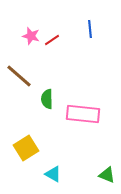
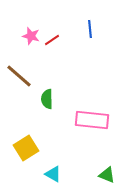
pink rectangle: moved 9 px right, 6 px down
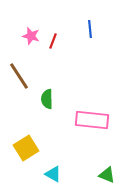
red line: moved 1 px right, 1 px down; rotated 35 degrees counterclockwise
brown line: rotated 16 degrees clockwise
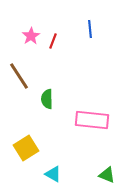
pink star: rotated 24 degrees clockwise
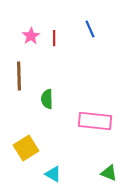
blue line: rotated 18 degrees counterclockwise
red line: moved 1 px right, 3 px up; rotated 21 degrees counterclockwise
brown line: rotated 32 degrees clockwise
pink rectangle: moved 3 px right, 1 px down
green triangle: moved 2 px right, 2 px up
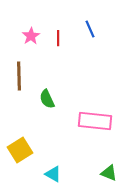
red line: moved 4 px right
green semicircle: rotated 24 degrees counterclockwise
yellow square: moved 6 px left, 2 px down
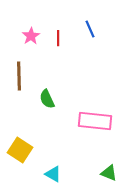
yellow square: rotated 25 degrees counterclockwise
